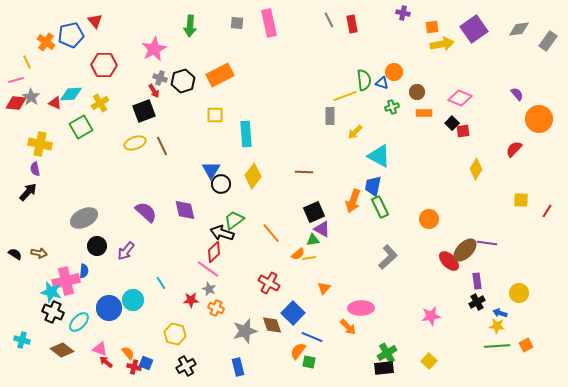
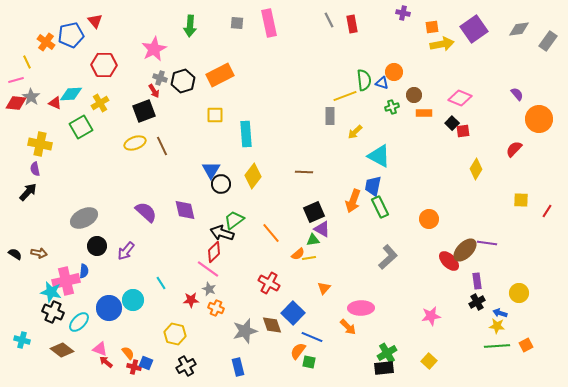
brown circle at (417, 92): moved 3 px left, 3 px down
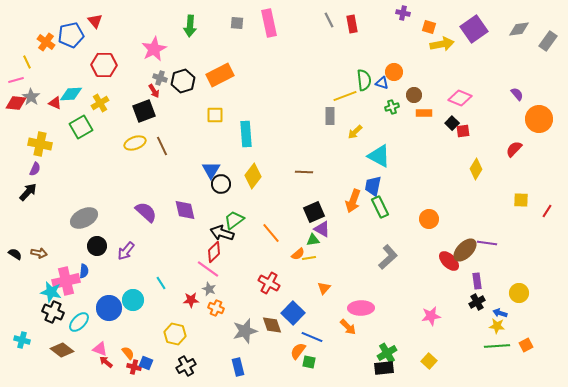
orange square at (432, 27): moved 3 px left; rotated 24 degrees clockwise
purple semicircle at (35, 169): rotated 144 degrees counterclockwise
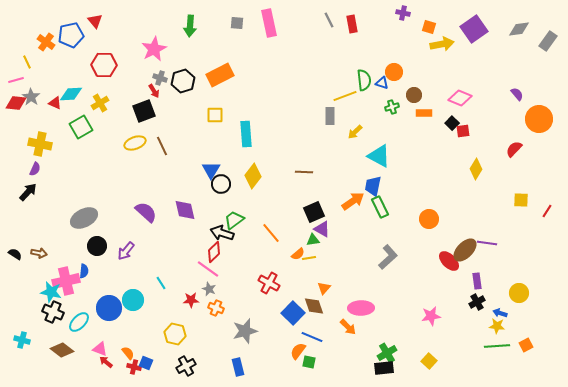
orange arrow at (353, 201): rotated 145 degrees counterclockwise
brown diamond at (272, 325): moved 42 px right, 19 px up
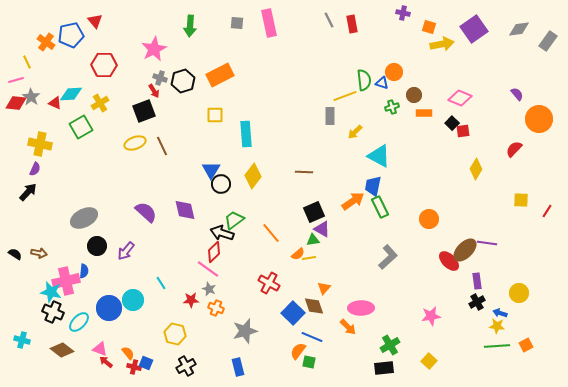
green cross at (387, 353): moved 3 px right, 8 px up
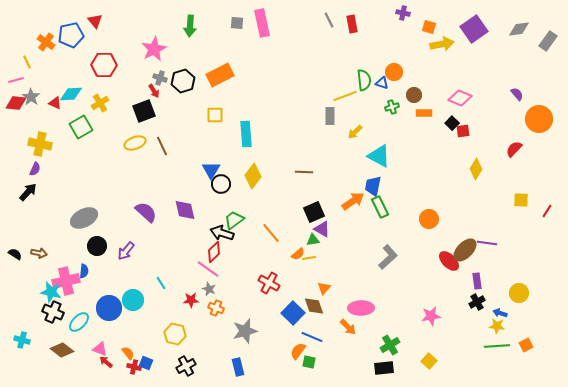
pink rectangle at (269, 23): moved 7 px left
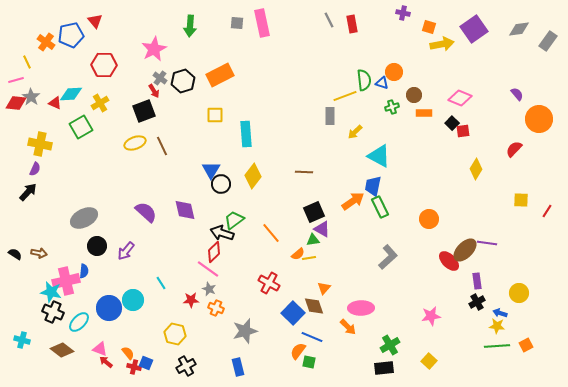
gray cross at (160, 78): rotated 16 degrees clockwise
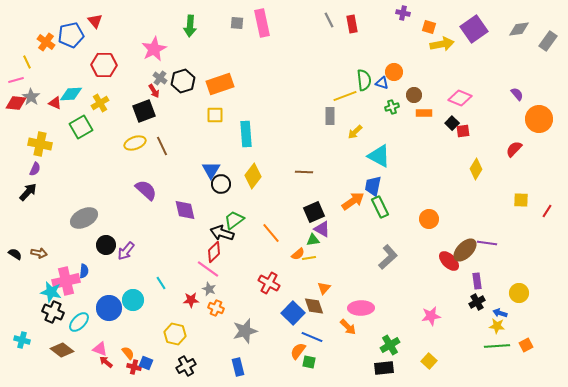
orange rectangle at (220, 75): moved 9 px down; rotated 8 degrees clockwise
purple semicircle at (146, 212): moved 22 px up
black circle at (97, 246): moved 9 px right, 1 px up
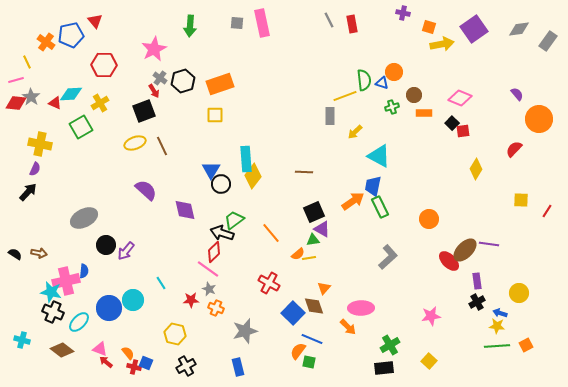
cyan rectangle at (246, 134): moved 25 px down
purple line at (487, 243): moved 2 px right, 1 px down
blue line at (312, 337): moved 2 px down
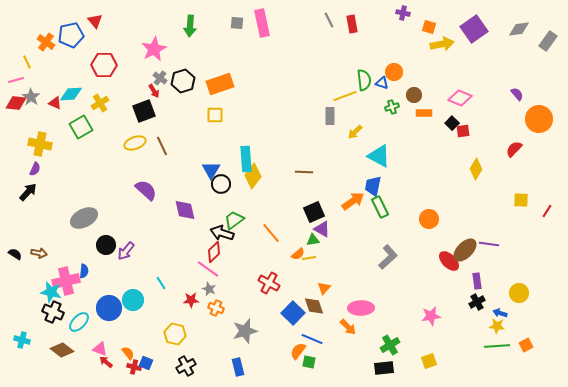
yellow square at (429, 361): rotated 28 degrees clockwise
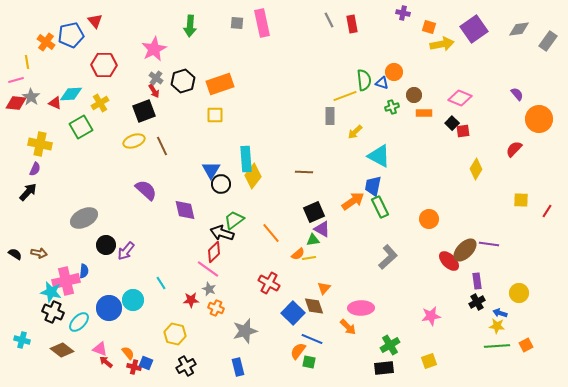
yellow line at (27, 62): rotated 16 degrees clockwise
gray cross at (160, 78): moved 4 px left
yellow ellipse at (135, 143): moved 1 px left, 2 px up
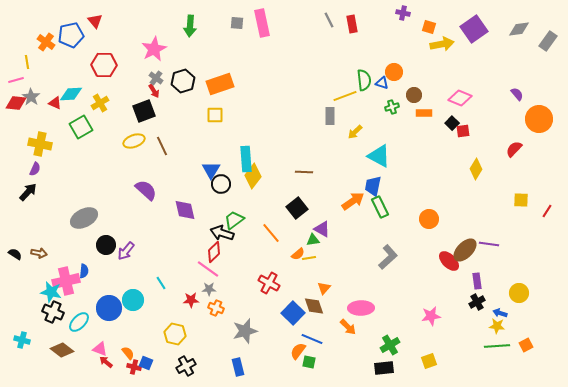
black square at (314, 212): moved 17 px left, 4 px up; rotated 15 degrees counterclockwise
gray star at (209, 289): rotated 24 degrees counterclockwise
